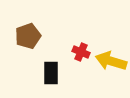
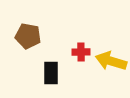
brown pentagon: rotated 30 degrees clockwise
red cross: rotated 24 degrees counterclockwise
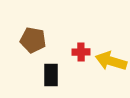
brown pentagon: moved 5 px right, 4 px down
black rectangle: moved 2 px down
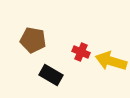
red cross: rotated 24 degrees clockwise
black rectangle: rotated 60 degrees counterclockwise
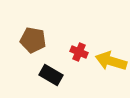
red cross: moved 2 px left
